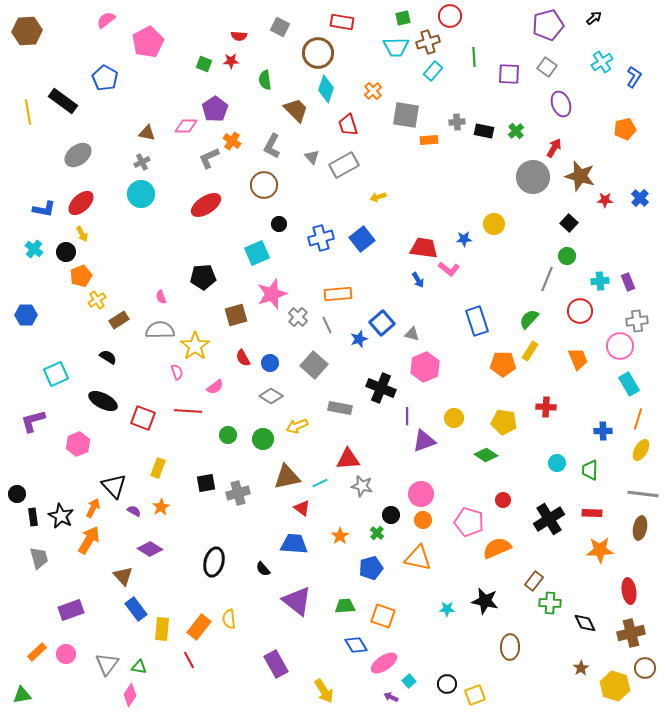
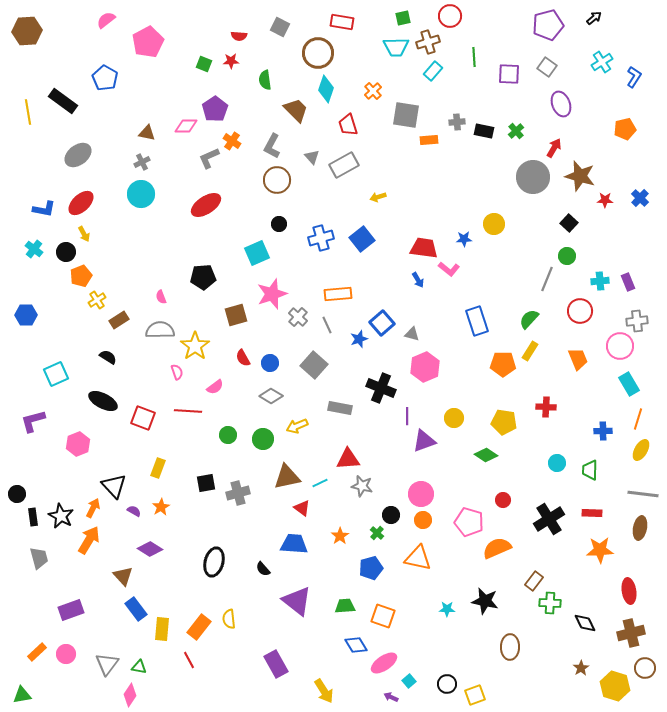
brown circle at (264, 185): moved 13 px right, 5 px up
yellow arrow at (82, 234): moved 2 px right
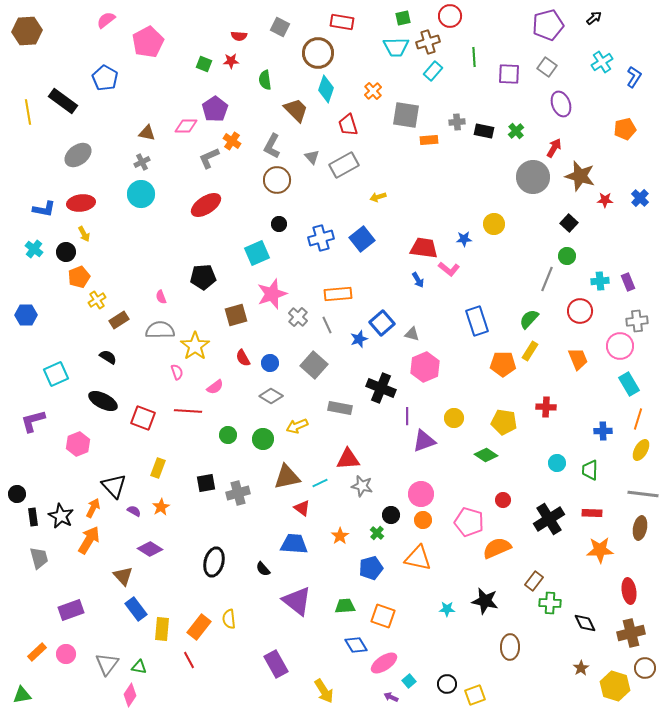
red ellipse at (81, 203): rotated 36 degrees clockwise
orange pentagon at (81, 276): moved 2 px left, 1 px down
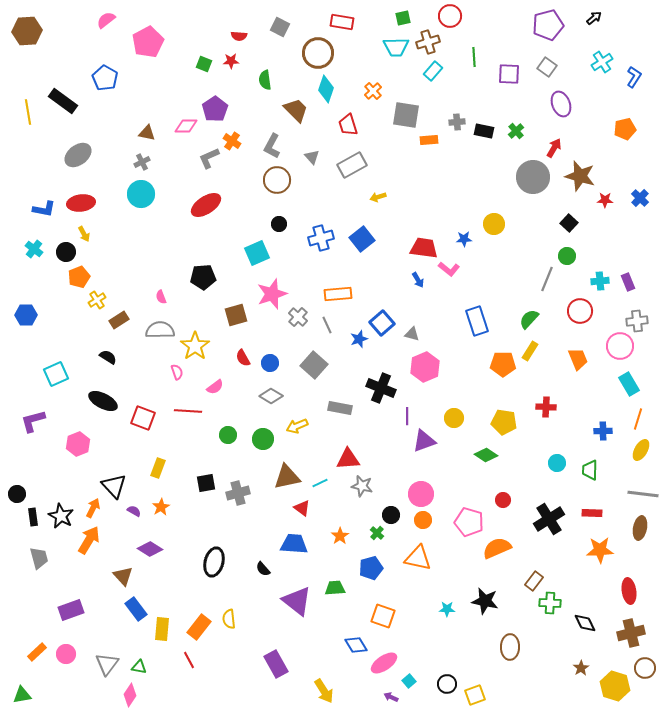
gray rectangle at (344, 165): moved 8 px right
green trapezoid at (345, 606): moved 10 px left, 18 px up
